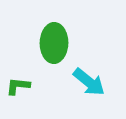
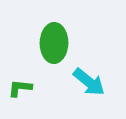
green L-shape: moved 2 px right, 2 px down
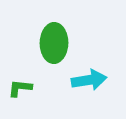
cyan arrow: moved 2 px up; rotated 48 degrees counterclockwise
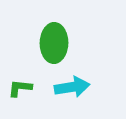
cyan arrow: moved 17 px left, 7 px down
